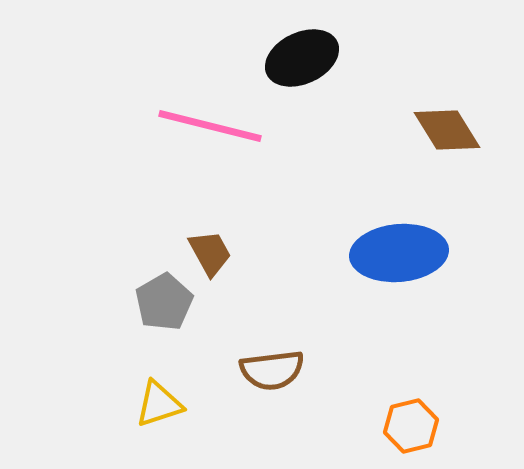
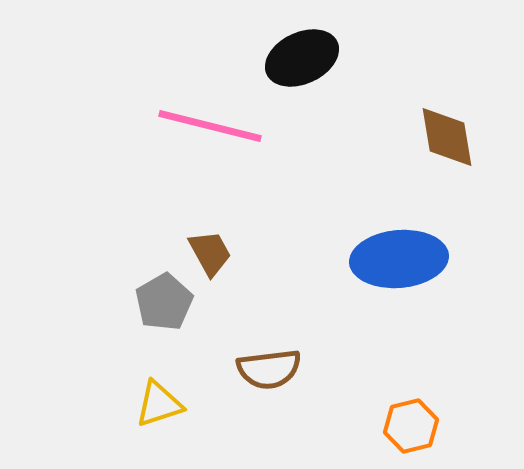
brown diamond: moved 7 px down; rotated 22 degrees clockwise
blue ellipse: moved 6 px down
brown semicircle: moved 3 px left, 1 px up
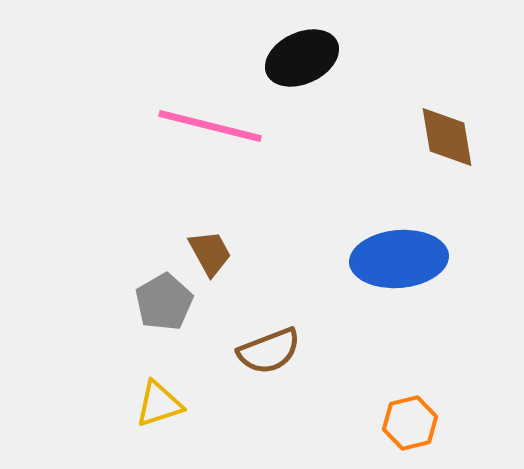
brown semicircle: moved 18 px up; rotated 14 degrees counterclockwise
orange hexagon: moved 1 px left, 3 px up
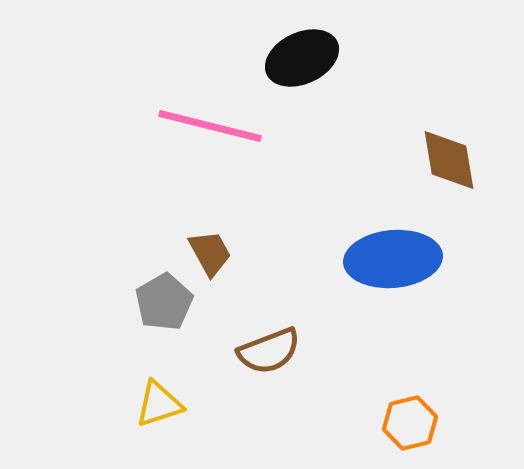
brown diamond: moved 2 px right, 23 px down
blue ellipse: moved 6 px left
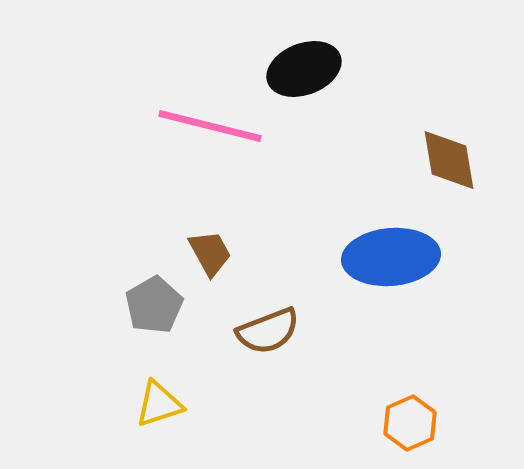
black ellipse: moved 2 px right, 11 px down; rotated 4 degrees clockwise
blue ellipse: moved 2 px left, 2 px up
gray pentagon: moved 10 px left, 3 px down
brown semicircle: moved 1 px left, 20 px up
orange hexagon: rotated 10 degrees counterclockwise
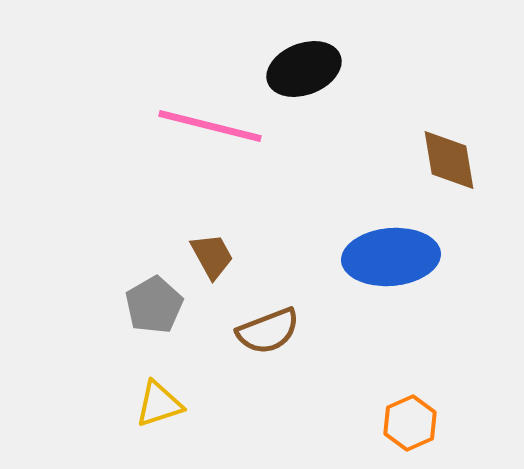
brown trapezoid: moved 2 px right, 3 px down
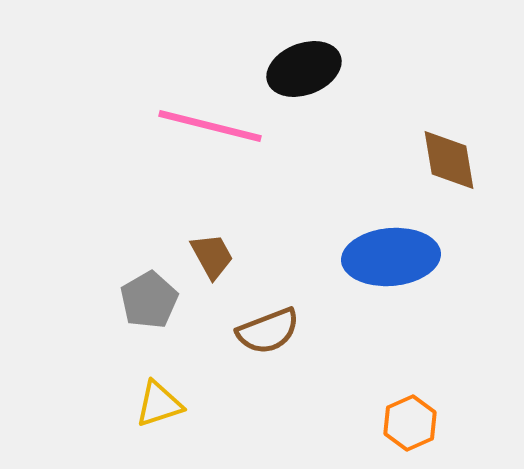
gray pentagon: moved 5 px left, 5 px up
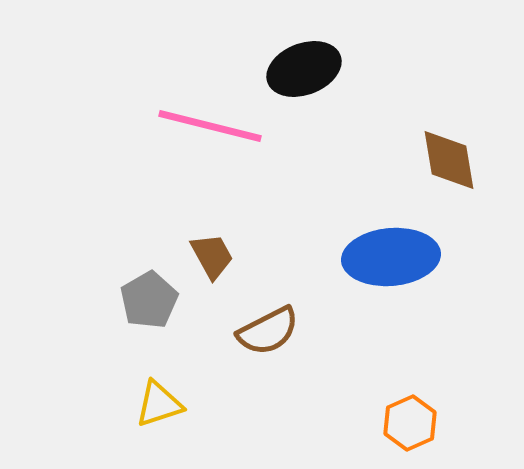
brown semicircle: rotated 6 degrees counterclockwise
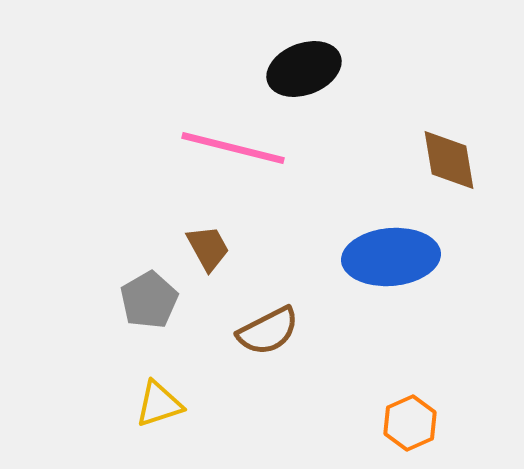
pink line: moved 23 px right, 22 px down
brown trapezoid: moved 4 px left, 8 px up
